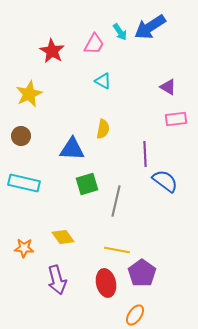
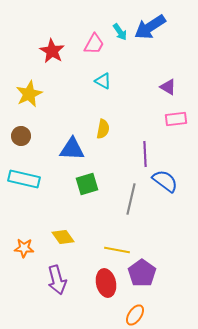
cyan rectangle: moved 4 px up
gray line: moved 15 px right, 2 px up
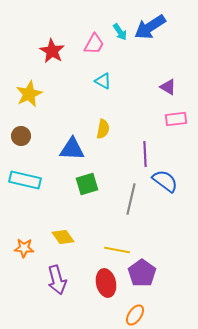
cyan rectangle: moved 1 px right, 1 px down
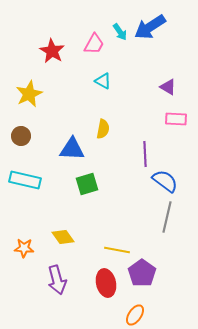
pink rectangle: rotated 10 degrees clockwise
gray line: moved 36 px right, 18 px down
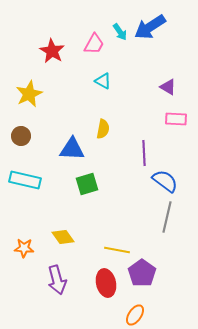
purple line: moved 1 px left, 1 px up
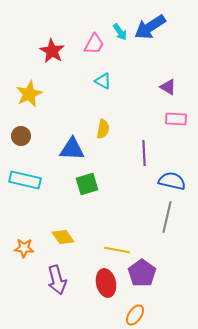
blue semicircle: moved 7 px right; rotated 24 degrees counterclockwise
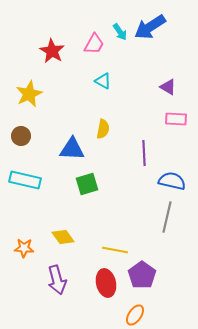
yellow line: moved 2 px left
purple pentagon: moved 2 px down
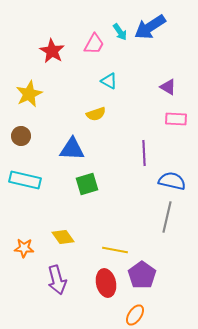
cyan triangle: moved 6 px right
yellow semicircle: moved 7 px left, 15 px up; rotated 60 degrees clockwise
